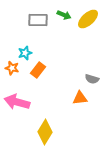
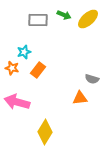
cyan star: moved 1 px left, 1 px up
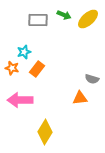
orange rectangle: moved 1 px left, 1 px up
pink arrow: moved 3 px right, 2 px up; rotated 15 degrees counterclockwise
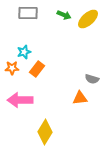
gray rectangle: moved 10 px left, 7 px up
orange star: rotated 16 degrees counterclockwise
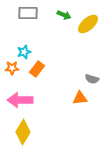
yellow ellipse: moved 5 px down
yellow diamond: moved 22 px left
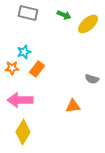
gray rectangle: rotated 12 degrees clockwise
orange triangle: moved 7 px left, 8 px down
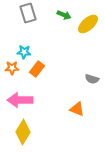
gray rectangle: rotated 60 degrees clockwise
cyan star: rotated 24 degrees clockwise
orange triangle: moved 4 px right, 3 px down; rotated 28 degrees clockwise
